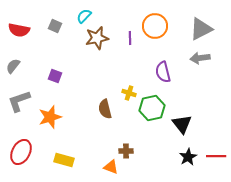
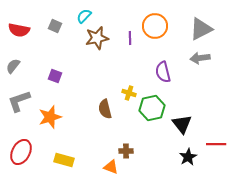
red line: moved 12 px up
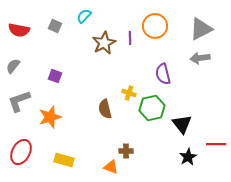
brown star: moved 7 px right, 5 px down; rotated 15 degrees counterclockwise
purple semicircle: moved 2 px down
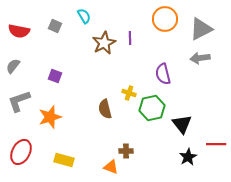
cyan semicircle: rotated 105 degrees clockwise
orange circle: moved 10 px right, 7 px up
red semicircle: moved 1 px down
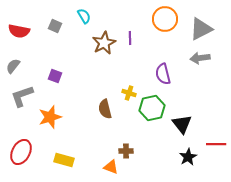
gray L-shape: moved 3 px right, 5 px up
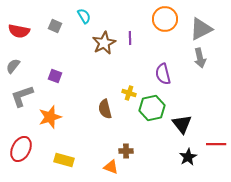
gray arrow: rotated 96 degrees counterclockwise
red ellipse: moved 3 px up
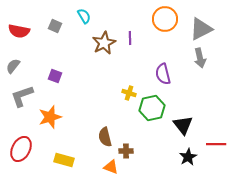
brown semicircle: moved 28 px down
black triangle: moved 1 px right, 1 px down
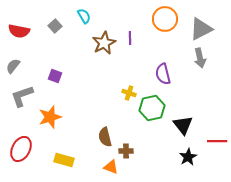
gray square: rotated 24 degrees clockwise
red line: moved 1 px right, 3 px up
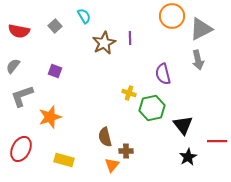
orange circle: moved 7 px right, 3 px up
gray arrow: moved 2 px left, 2 px down
purple square: moved 5 px up
orange triangle: moved 1 px right, 2 px up; rotated 49 degrees clockwise
